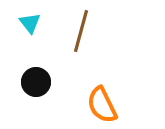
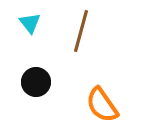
orange semicircle: rotated 9 degrees counterclockwise
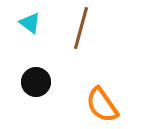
cyan triangle: rotated 15 degrees counterclockwise
brown line: moved 3 px up
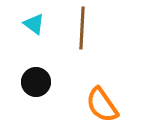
cyan triangle: moved 4 px right, 1 px down
brown line: moved 1 px right; rotated 12 degrees counterclockwise
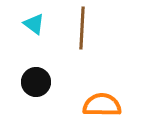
orange semicircle: rotated 126 degrees clockwise
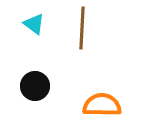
black circle: moved 1 px left, 4 px down
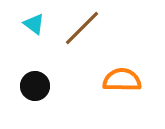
brown line: rotated 42 degrees clockwise
orange semicircle: moved 20 px right, 25 px up
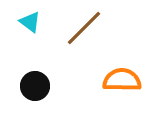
cyan triangle: moved 4 px left, 2 px up
brown line: moved 2 px right
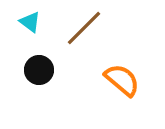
orange semicircle: rotated 39 degrees clockwise
black circle: moved 4 px right, 16 px up
